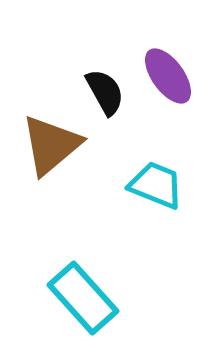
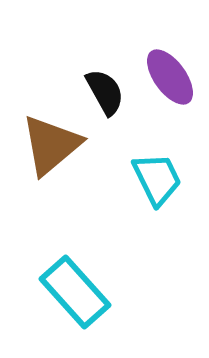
purple ellipse: moved 2 px right, 1 px down
cyan trapezoid: moved 1 px right, 6 px up; rotated 42 degrees clockwise
cyan rectangle: moved 8 px left, 6 px up
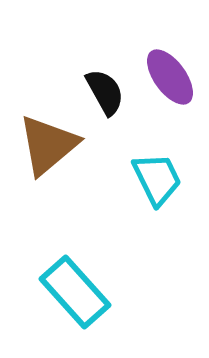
brown triangle: moved 3 px left
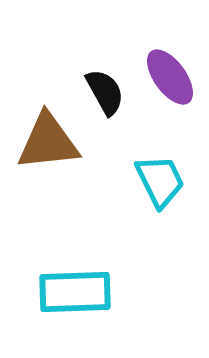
brown triangle: moved 3 px up; rotated 34 degrees clockwise
cyan trapezoid: moved 3 px right, 2 px down
cyan rectangle: rotated 50 degrees counterclockwise
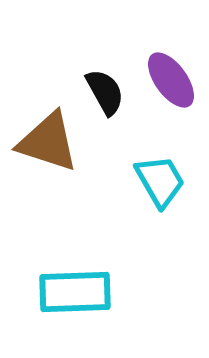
purple ellipse: moved 1 px right, 3 px down
brown triangle: rotated 24 degrees clockwise
cyan trapezoid: rotated 4 degrees counterclockwise
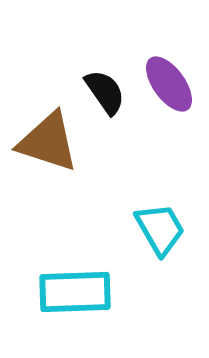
purple ellipse: moved 2 px left, 4 px down
black semicircle: rotated 6 degrees counterclockwise
cyan trapezoid: moved 48 px down
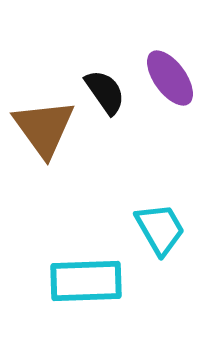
purple ellipse: moved 1 px right, 6 px up
brown triangle: moved 4 px left, 14 px up; rotated 36 degrees clockwise
cyan rectangle: moved 11 px right, 11 px up
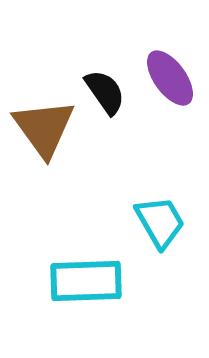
cyan trapezoid: moved 7 px up
